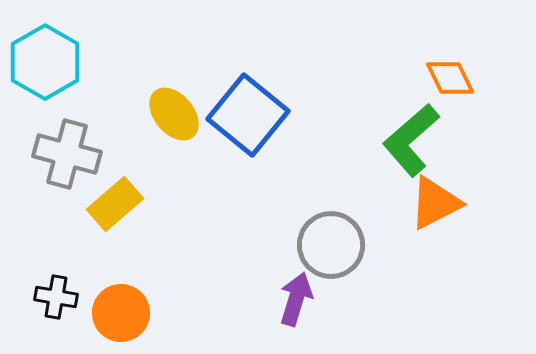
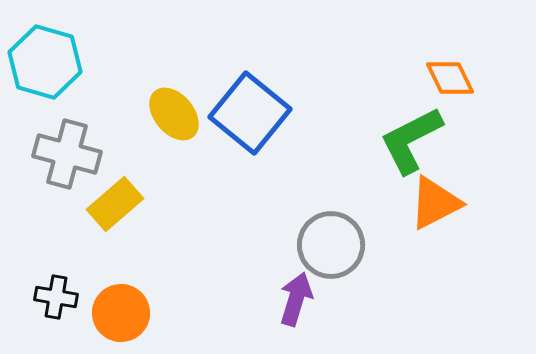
cyan hexagon: rotated 14 degrees counterclockwise
blue square: moved 2 px right, 2 px up
green L-shape: rotated 14 degrees clockwise
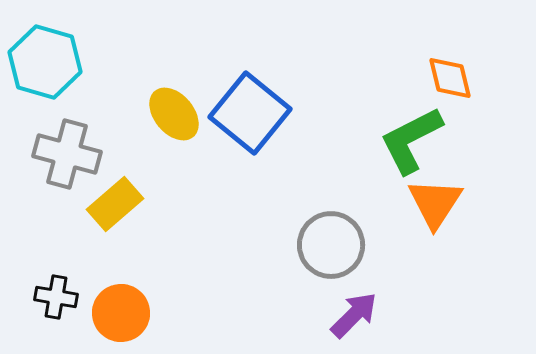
orange diamond: rotated 12 degrees clockwise
orange triangle: rotated 30 degrees counterclockwise
purple arrow: moved 58 px right, 16 px down; rotated 28 degrees clockwise
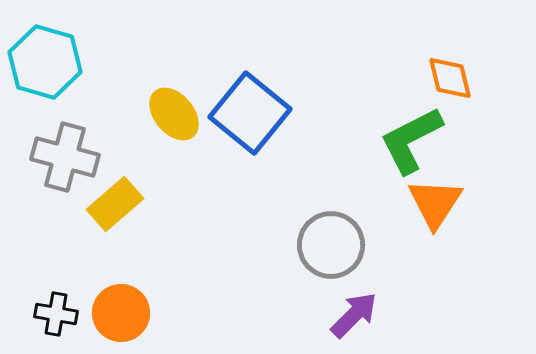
gray cross: moved 2 px left, 3 px down
black cross: moved 17 px down
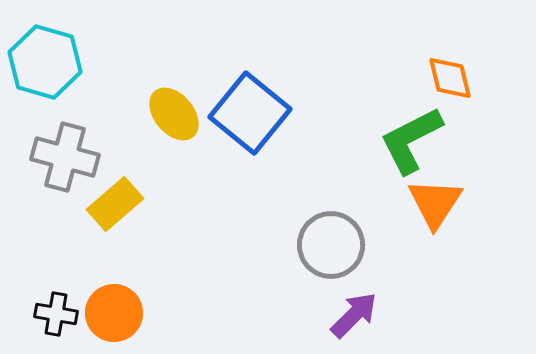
orange circle: moved 7 px left
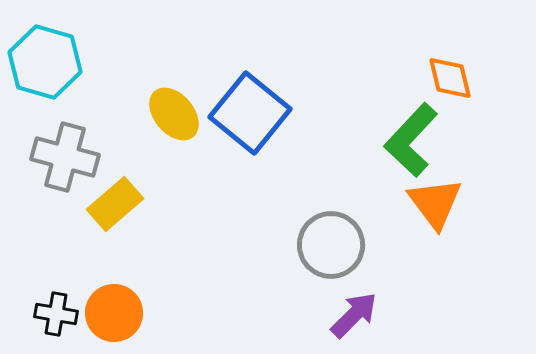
green L-shape: rotated 20 degrees counterclockwise
orange triangle: rotated 10 degrees counterclockwise
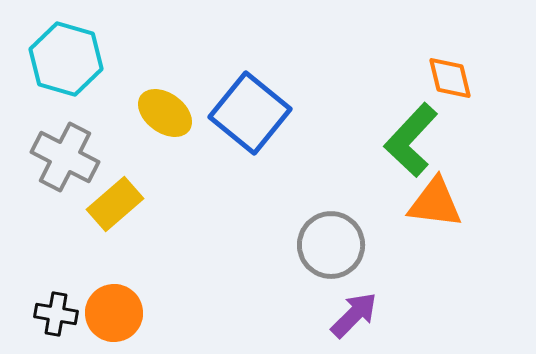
cyan hexagon: moved 21 px right, 3 px up
yellow ellipse: moved 9 px left, 1 px up; rotated 14 degrees counterclockwise
gray cross: rotated 12 degrees clockwise
orange triangle: rotated 46 degrees counterclockwise
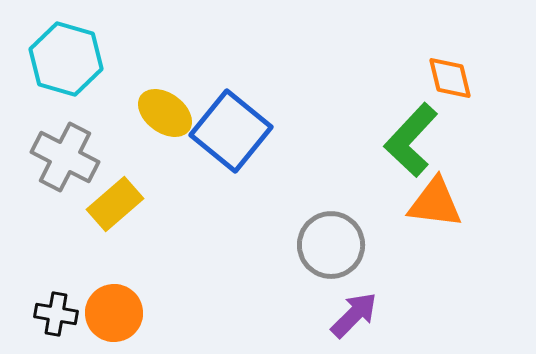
blue square: moved 19 px left, 18 px down
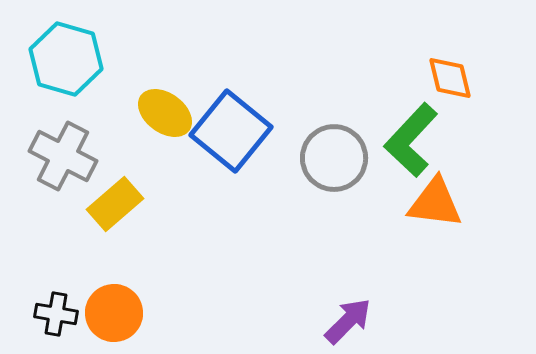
gray cross: moved 2 px left, 1 px up
gray circle: moved 3 px right, 87 px up
purple arrow: moved 6 px left, 6 px down
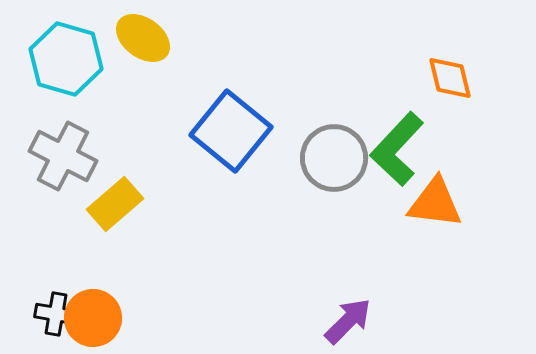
yellow ellipse: moved 22 px left, 75 px up
green L-shape: moved 14 px left, 9 px down
orange circle: moved 21 px left, 5 px down
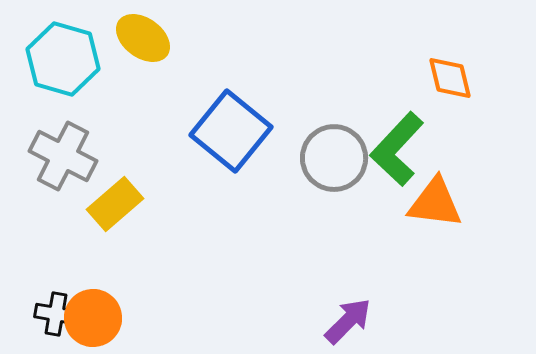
cyan hexagon: moved 3 px left
